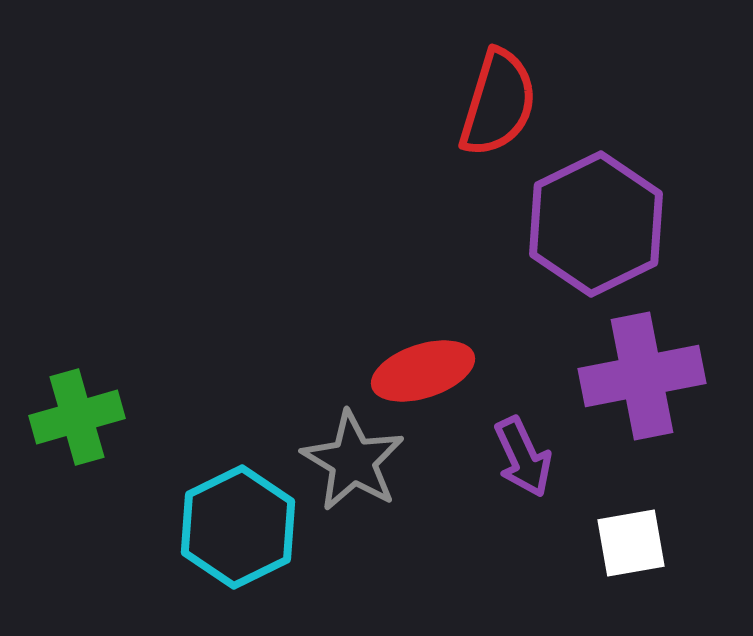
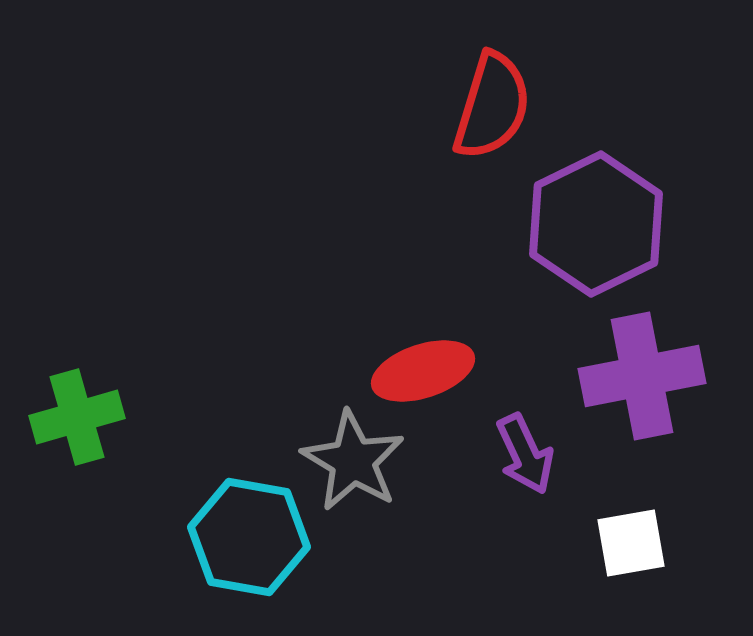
red semicircle: moved 6 px left, 3 px down
purple arrow: moved 2 px right, 3 px up
cyan hexagon: moved 11 px right, 10 px down; rotated 24 degrees counterclockwise
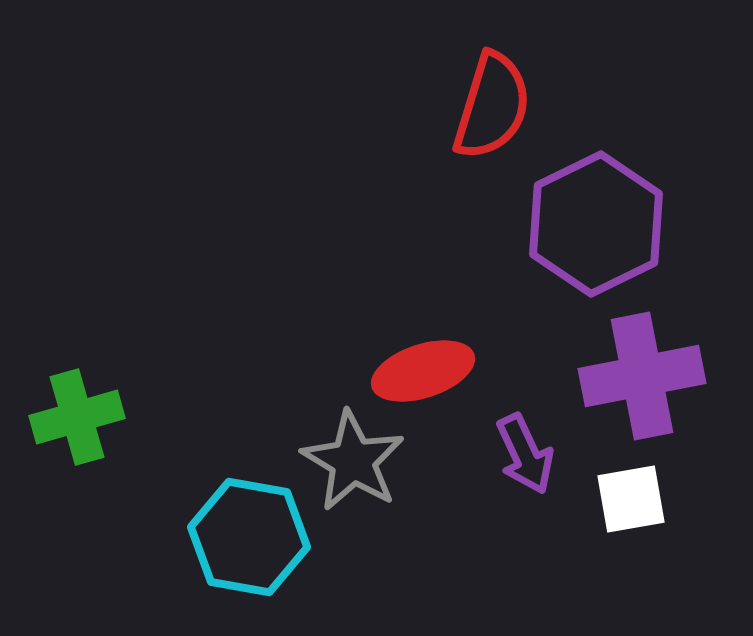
white square: moved 44 px up
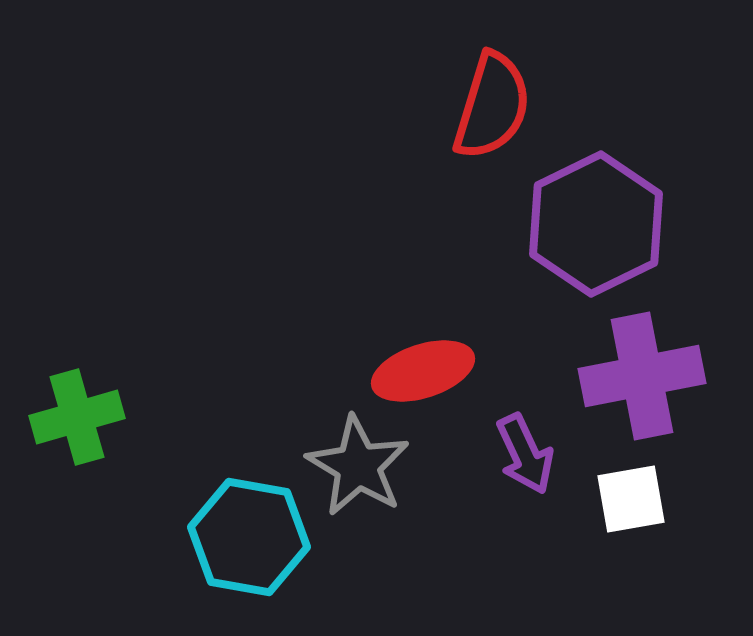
gray star: moved 5 px right, 5 px down
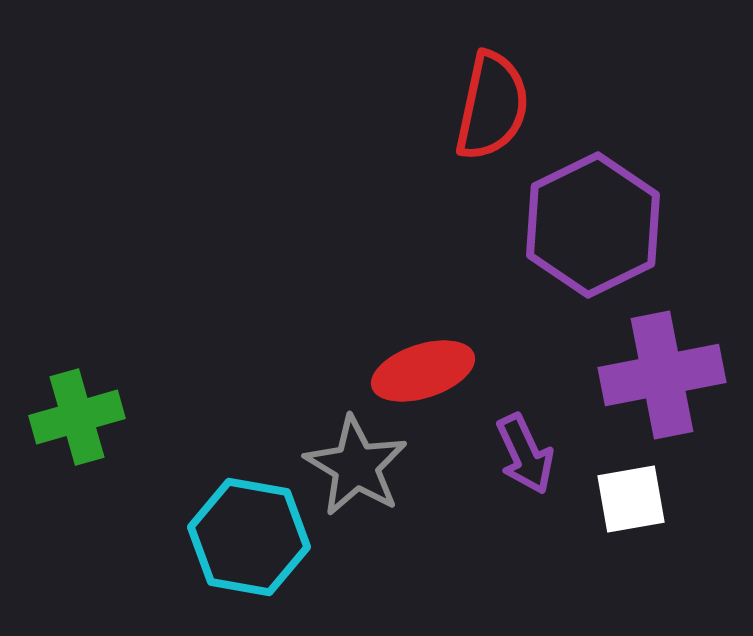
red semicircle: rotated 5 degrees counterclockwise
purple hexagon: moved 3 px left, 1 px down
purple cross: moved 20 px right, 1 px up
gray star: moved 2 px left
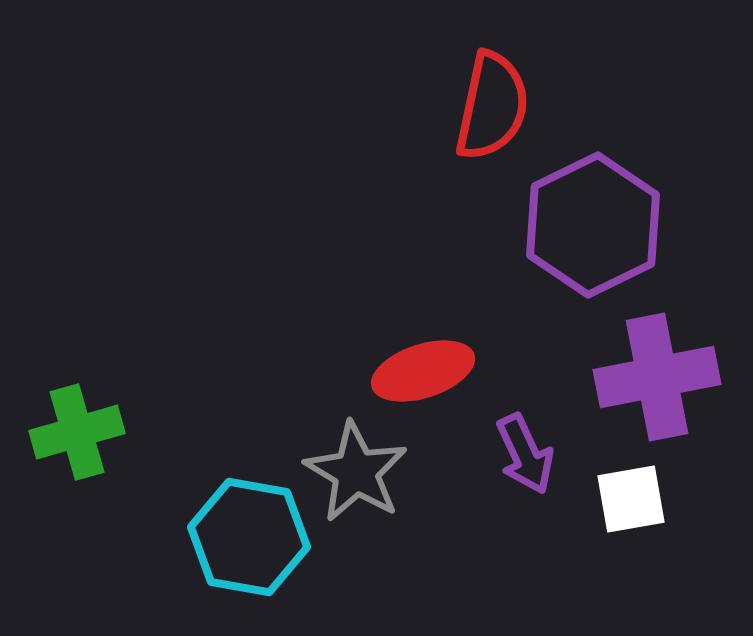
purple cross: moved 5 px left, 2 px down
green cross: moved 15 px down
gray star: moved 6 px down
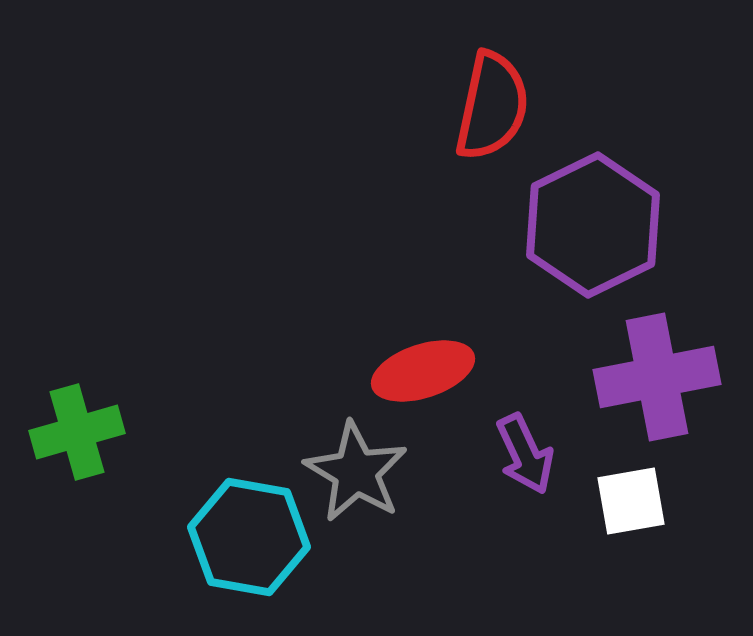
white square: moved 2 px down
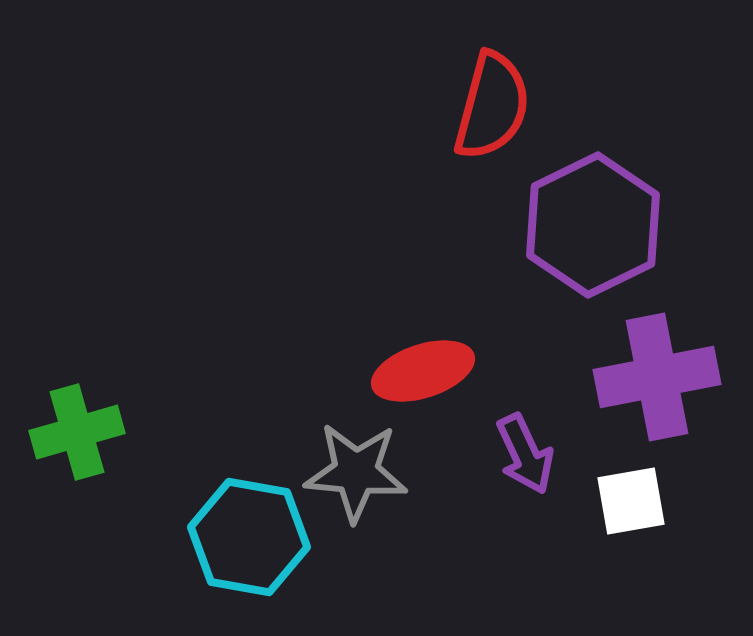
red semicircle: rotated 3 degrees clockwise
gray star: rotated 26 degrees counterclockwise
